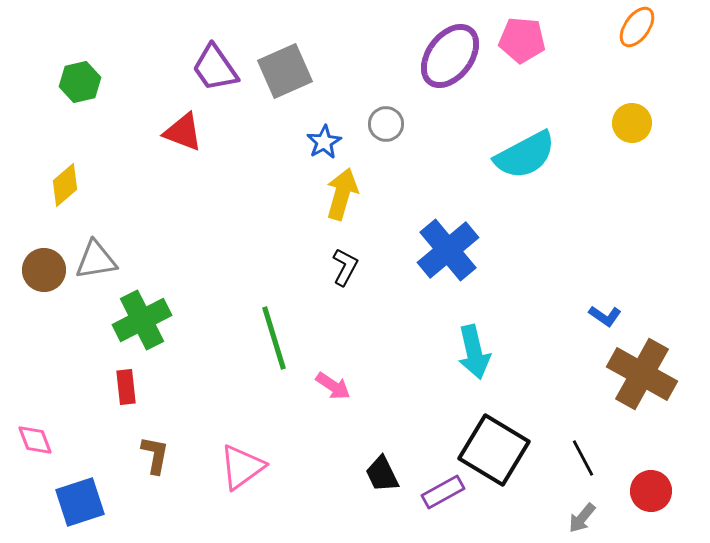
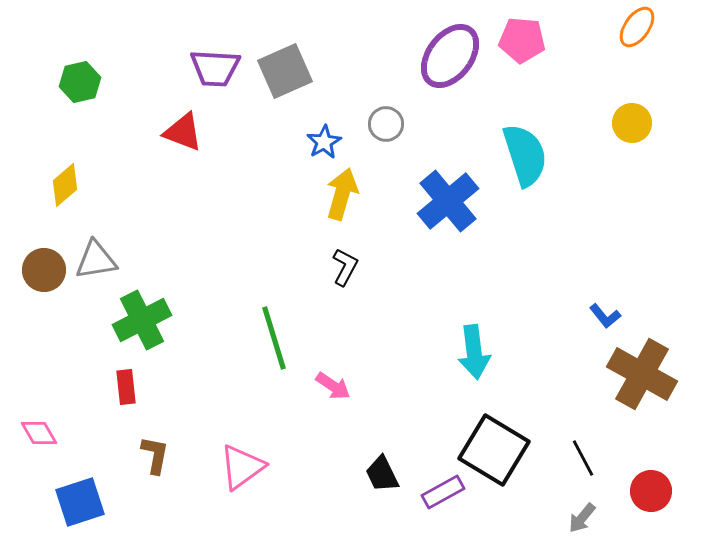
purple trapezoid: rotated 52 degrees counterclockwise
cyan semicircle: rotated 80 degrees counterclockwise
blue cross: moved 49 px up
blue L-shape: rotated 16 degrees clockwise
cyan arrow: rotated 6 degrees clockwise
pink diamond: moved 4 px right, 7 px up; rotated 9 degrees counterclockwise
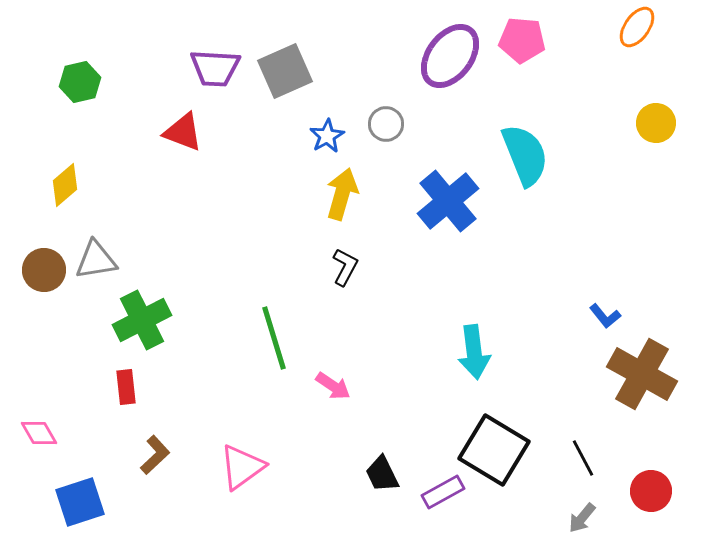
yellow circle: moved 24 px right
blue star: moved 3 px right, 6 px up
cyan semicircle: rotated 4 degrees counterclockwise
brown L-shape: rotated 36 degrees clockwise
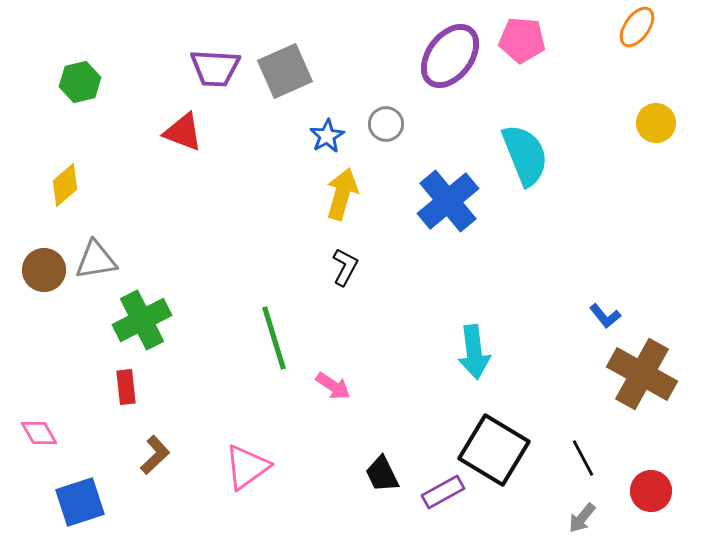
pink triangle: moved 5 px right
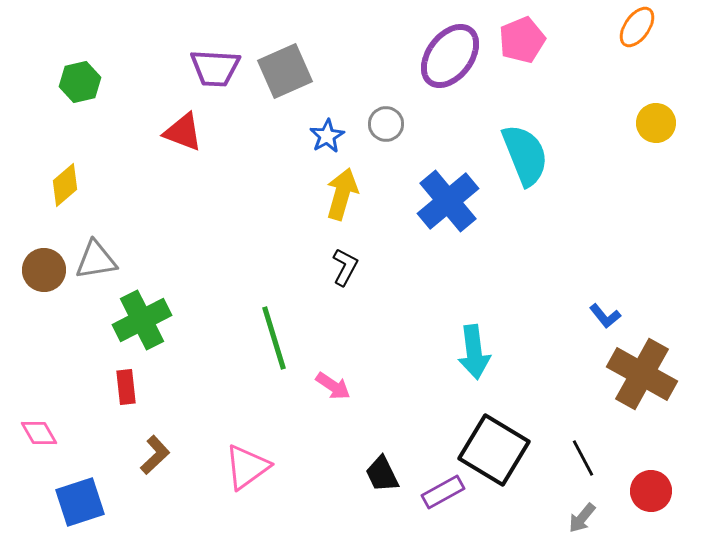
pink pentagon: rotated 27 degrees counterclockwise
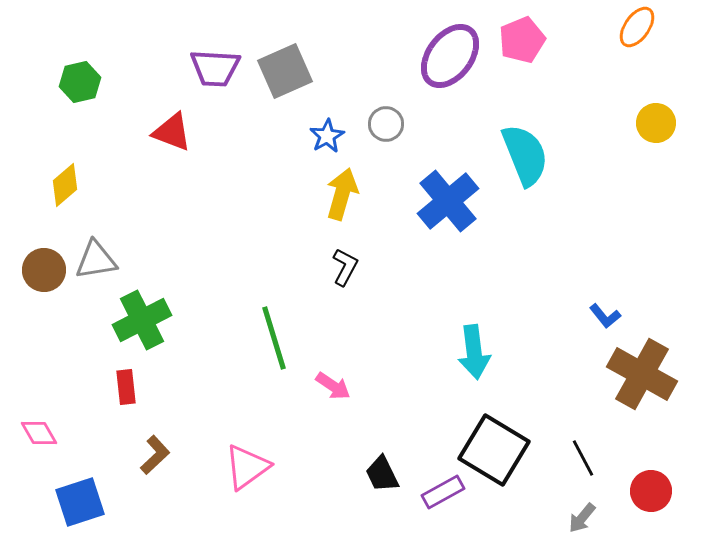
red triangle: moved 11 px left
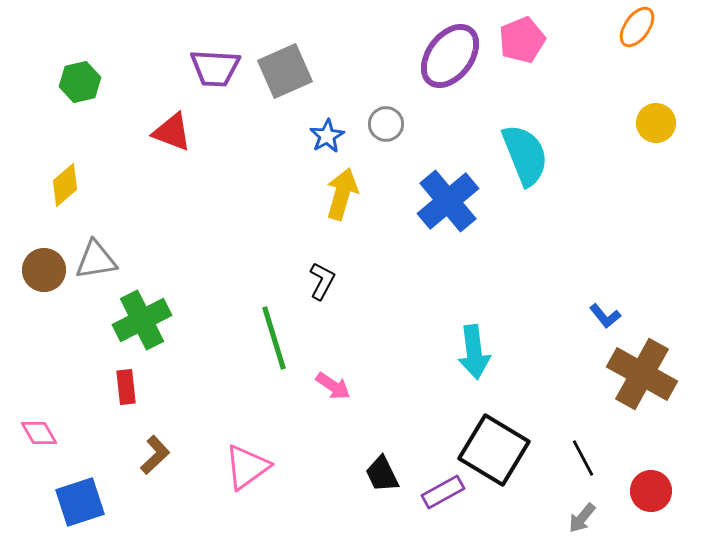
black L-shape: moved 23 px left, 14 px down
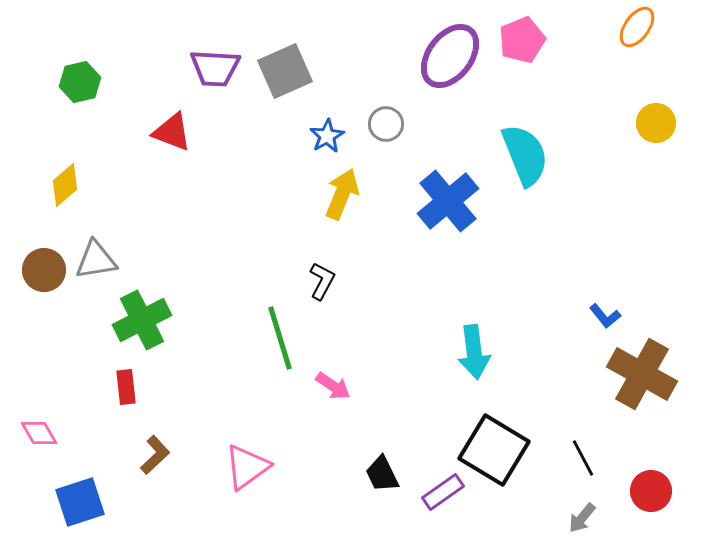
yellow arrow: rotated 6 degrees clockwise
green line: moved 6 px right
purple rectangle: rotated 6 degrees counterclockwise
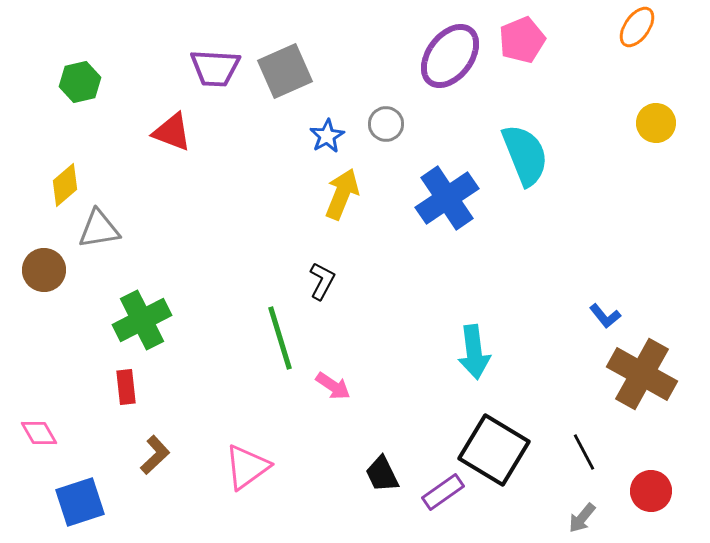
blue cross: moved 1 px left, 3 px up; rotated 6 degrees clockwise
gray triangle: moved 3 px right, 31 px up
black line: moved 1 px right, 6 px up
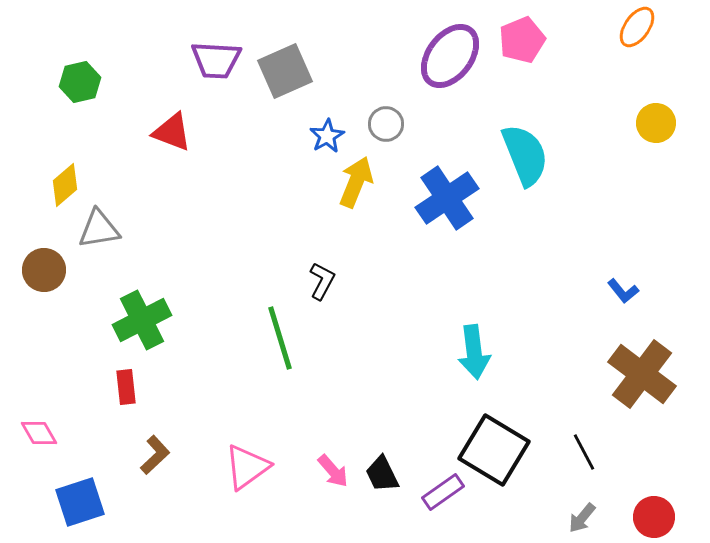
purple trapezoid: moved 1 px right, 8 px up
yellow arrow: moved 14 px right, 12 px up
blue L-shape: moved 18 px right, 25 px up
brown cross: rotated 8 degrees clockwise
pink arrow: moved 85 px down; rotated 15 degrees clockwise
red circle: moved 3 px right, 26 px down
